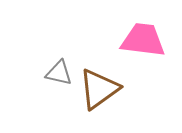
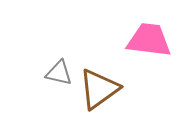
pink trapezoid: moved 6 px right
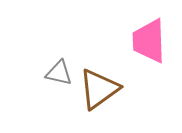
pink trapezoid: moved 1 px down; rotated 99 degrees counterclockwise
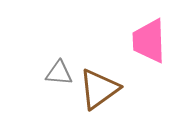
gray triangle: rotated 8 degrees counterclockwise
